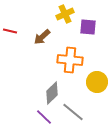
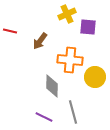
yellow cross: moved 2 px right
brown arrow: moved 2 px left, 4 px down; rotated 12 degrees counterclockwise
yellow circle: moved 2 px left, 5 px up
gray diamond: moved 7 px up; rotated 45 degrees counterclockwise
gray line: rotated 35 degrees clockwise
purple line: rotated 18 degrees counterclockwise
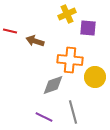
purple square: moved 1 px down
brown arrow: moved 5 px left; rotated 72 degrees clockwise
gray diamond: moved 1 px right, 1 px up; rotated 70 degrees clockwise
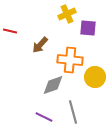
brown arrow: moved 5 px right, 4 px down; rotated 66 degrees counterclockwise
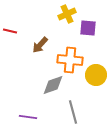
yellow circle: moved 1 px right, 2 px up
purple line: moved 16 px left; rotated 18 degrees counterclockwise
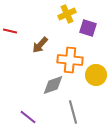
purple square: rotated 12 degrees clockwise
purple line: rotated 30 degrees clockwise
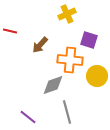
purple square: moved 1 px right, 12 px down
yellow circle: moved 1 px right, 1 px down
gray line: moved 6 px left
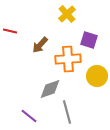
yellow cross: rotated 18 degrees counterclockwise
orange cross: moved 2 px left, 1 px up; rotated 10 degrees counterclockwise
gray diamond: moved 3 px left, 4 px down
purple line: moved 1 px right, 1 px up
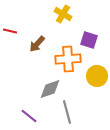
yellow cross: moved 4 px left; rotated 18 degrees counterclockwise
brown arrow: moved 3 px left, 1 px up
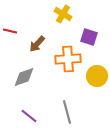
purple square: moved 3 px up
gray diamond: moved 26 px left, 12 px up
